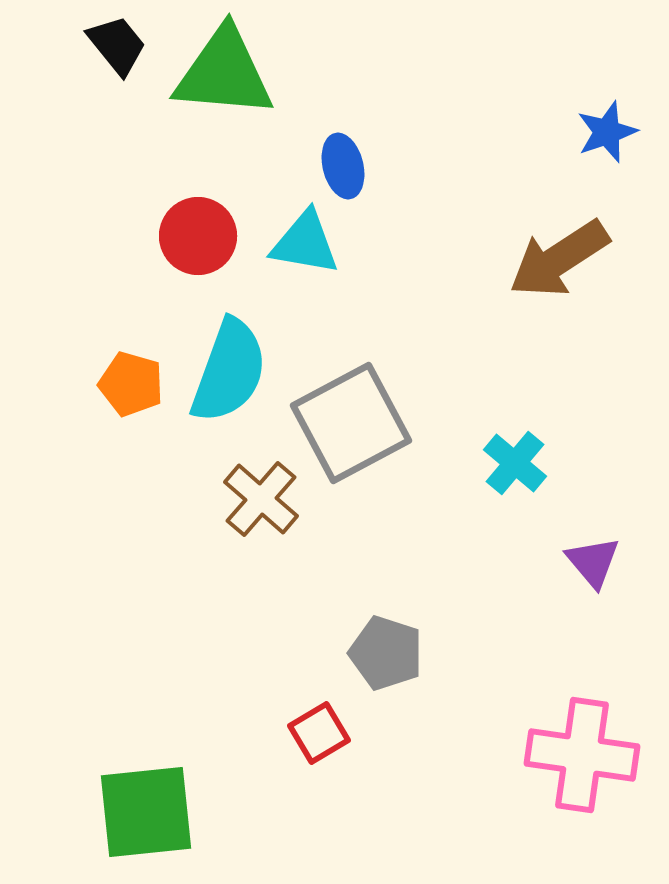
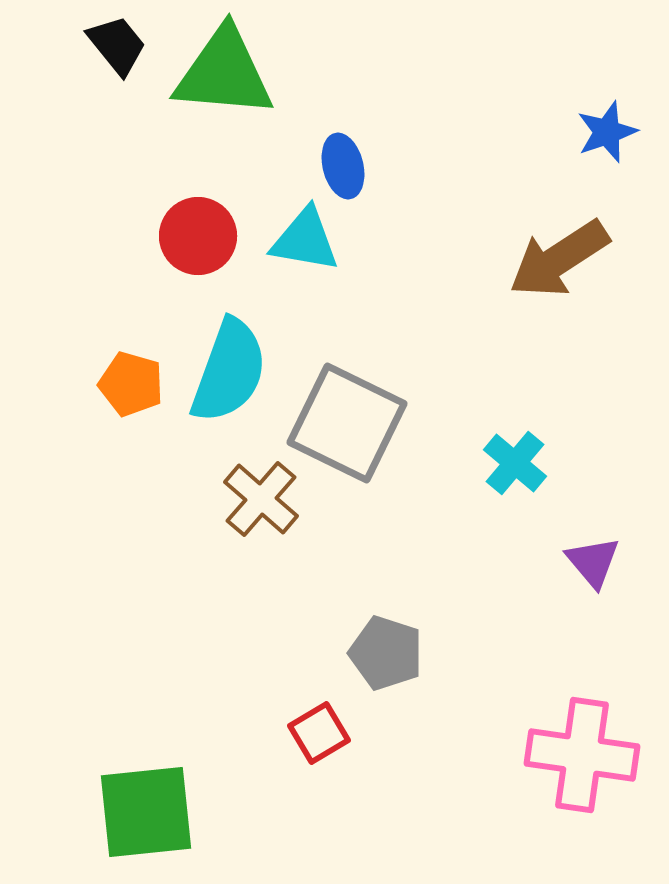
cyan triangle: moved 3 px up
gray square: moved 4 px left; rotated 36 degrees counterclockwise
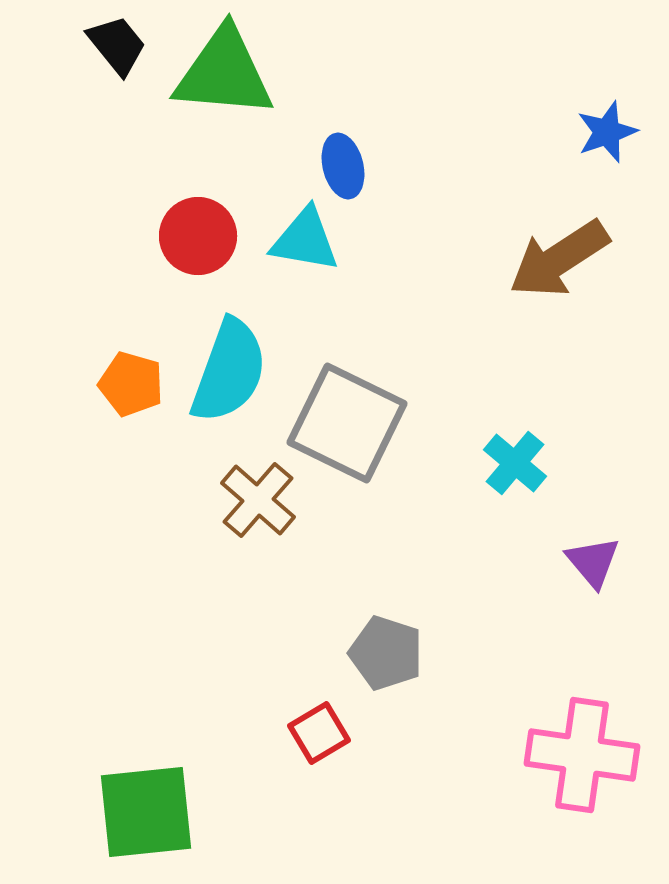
brown cross: moved 3 px left, 1 px down
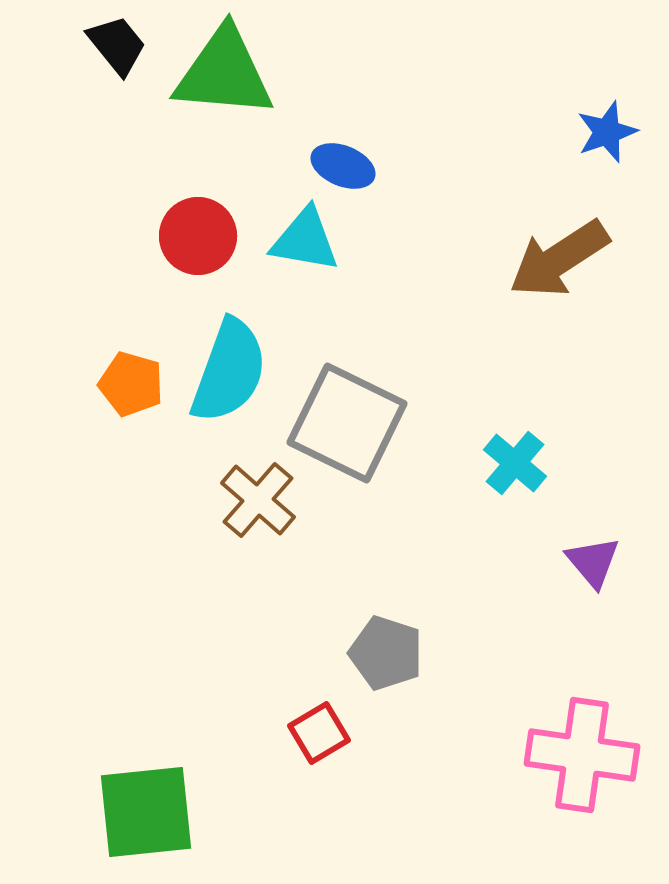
blue ellipse: rotated 54 degrees counterclockwise
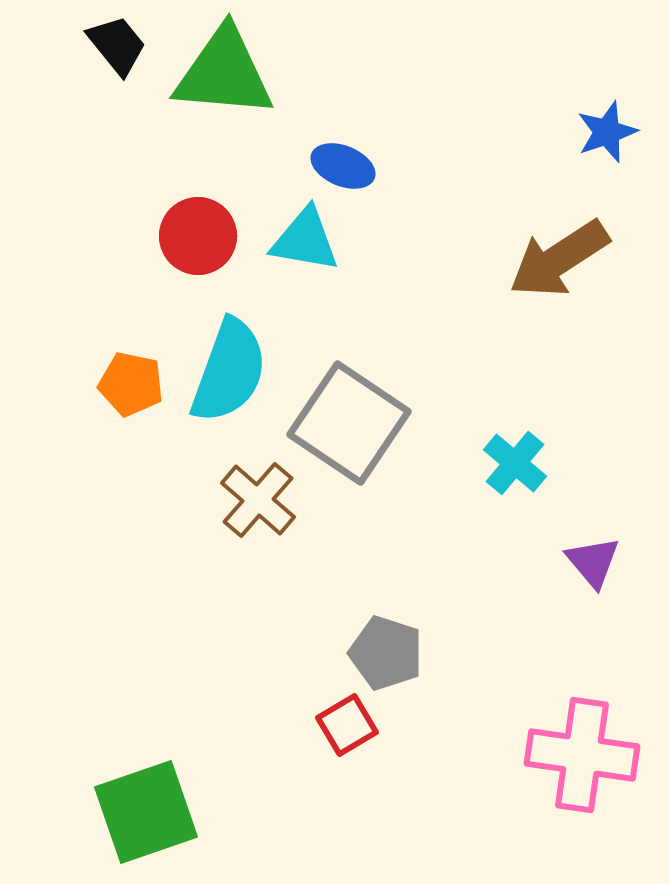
orange pentagon: rotated 4 degrees counterclockwise
gray square: moved 2 px right; rotated 8 degrees clockwise
red square: moved 28 px right, 8 px up
green square: rotated 13 degrees counterclockwise
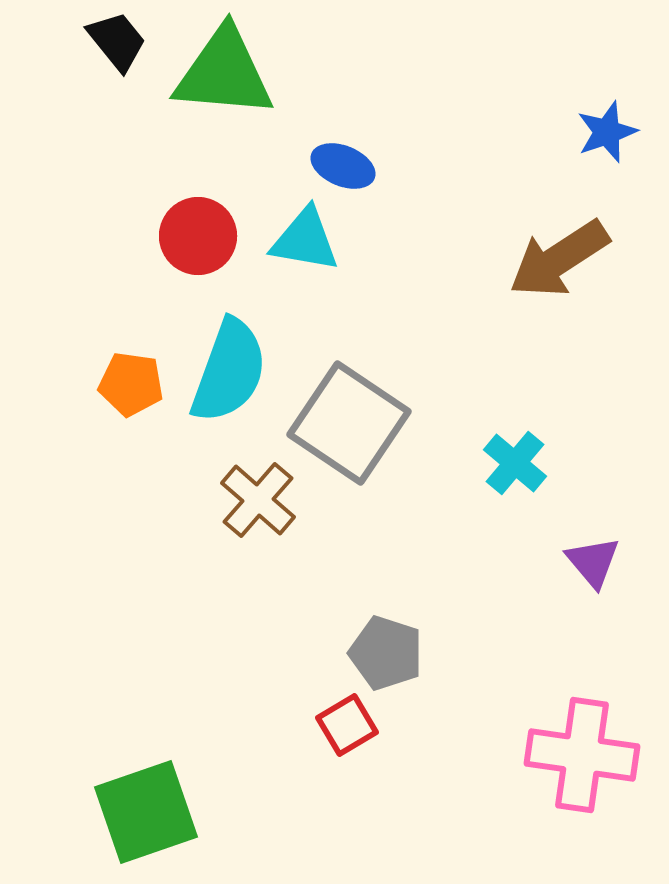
black trapezoid: moved 4 px up
orange pentagon: rotated 4 degrees counterclockwise
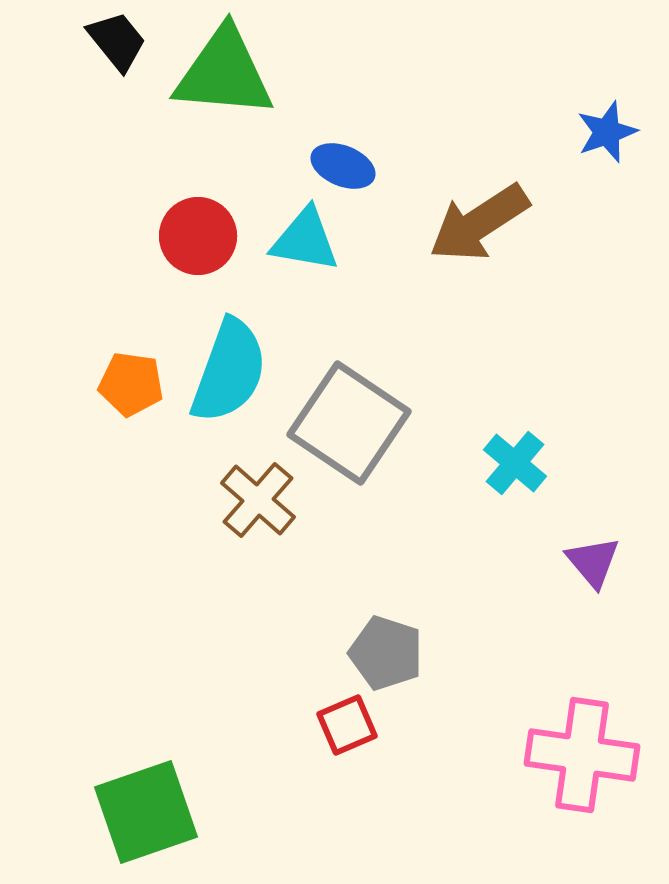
brown arrow: moved 80 px left, 36 px up
red square: rotated 8 degrees clockwise
